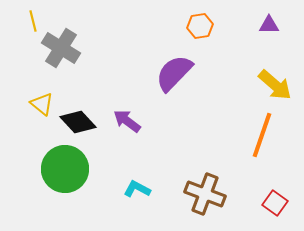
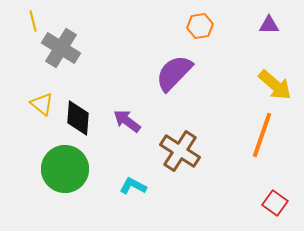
black diamond: moved 4 px up; rotated 48 degrees clockwise
cyan L-shape: moved 4 px left, 3 px up
brown cross: moved 25 px left, 43 px up; rotated 12 degrees clockwise
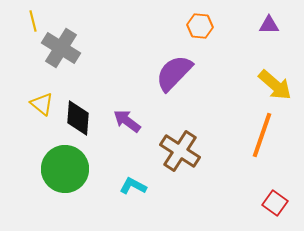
orange hexagon: rotated 15 degrees clockwise
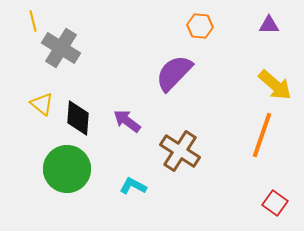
green circle: moved 2 px right
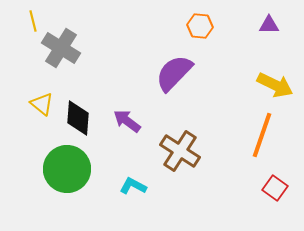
yellow arrow: rotated 15 degrees counterclockwise
red square: moved 15 px up
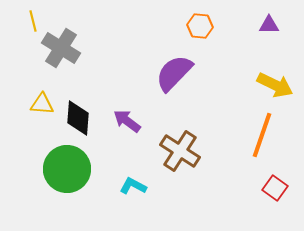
yellow triangle: rotated 35 degrees counterclockwise
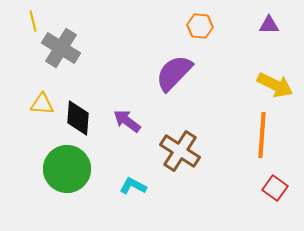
orange line: rotated 15 degrees counterclockwise
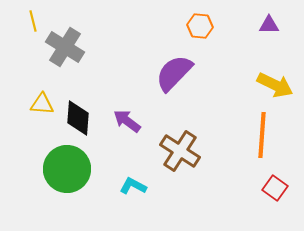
gray cross: moved 4 px right, 1 px up
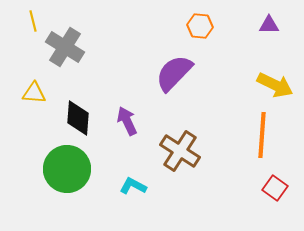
yellow triangle: moved 8 px left, 11 px up
purple arrow: rotated 28 degrees clockwise
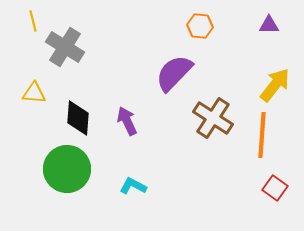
yellow arrow: rotated 78 degrees counterclockwise
brown cross: moved 33 px right, 33 px up
